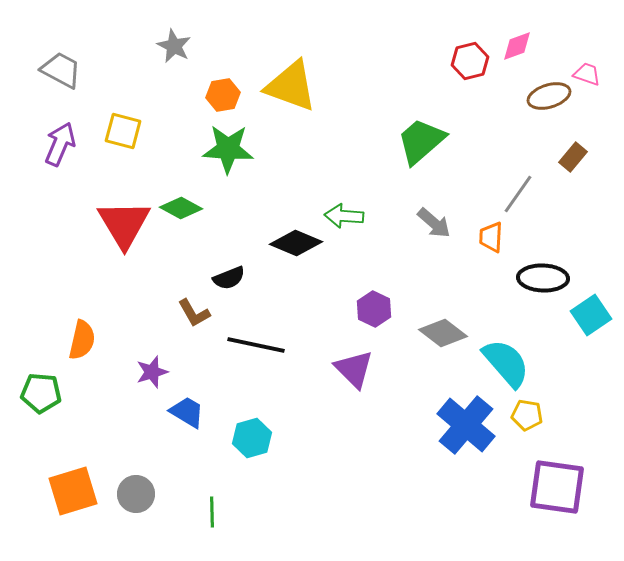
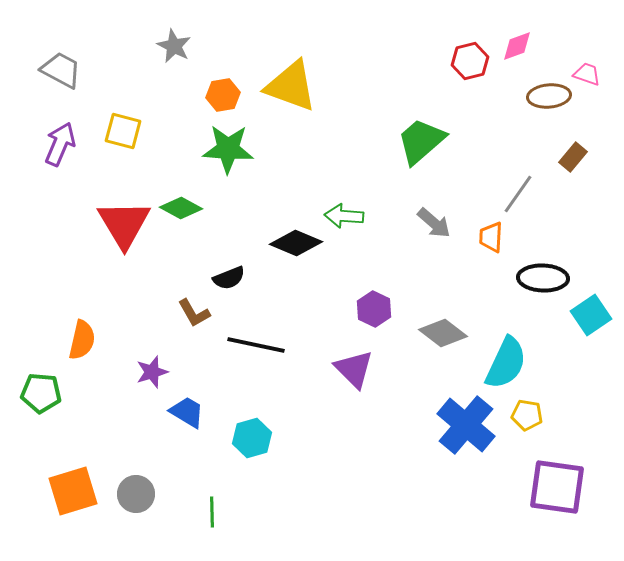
brown ellipse: rotated 12 degrees clockwise
cyan semicircle: rotated 66 degrees clockwise
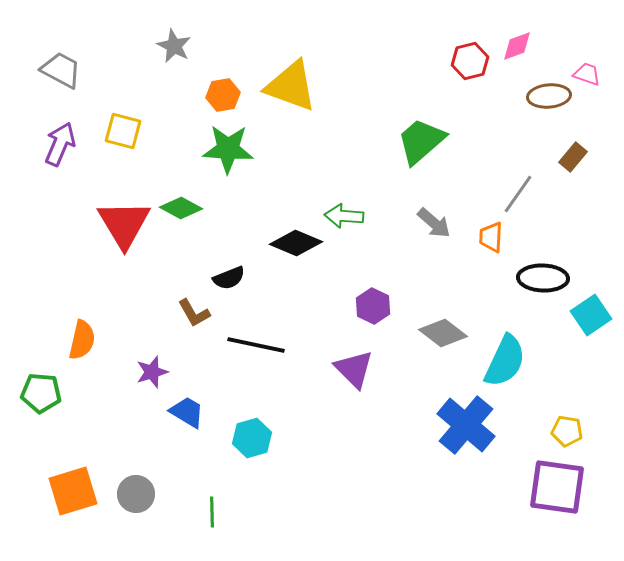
purple hexagon: moved 1 px left, 3 px up
cyan semicircle: moved 1 px left, 2 px up
yellow pentagon: moved 40 px right, 16 px down
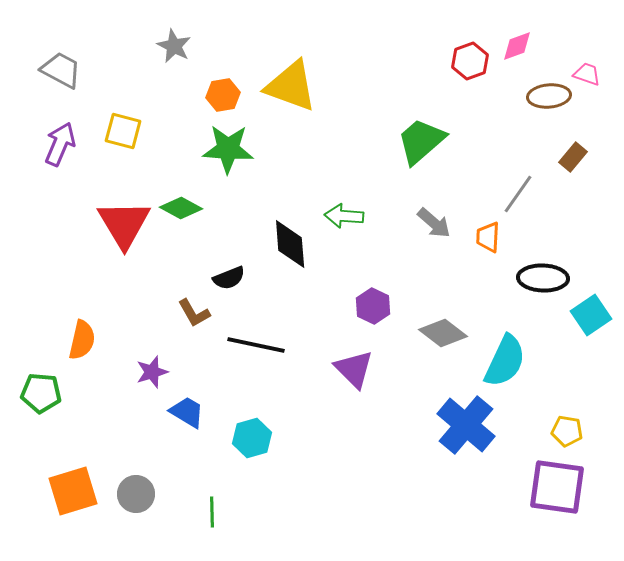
red hexagon: rotated 6 degrees counterclockwise
orange trapezoid: moved 3 px left
black diamond: moved 6 px left, 1 px down; rotated 63 degrees clockwise
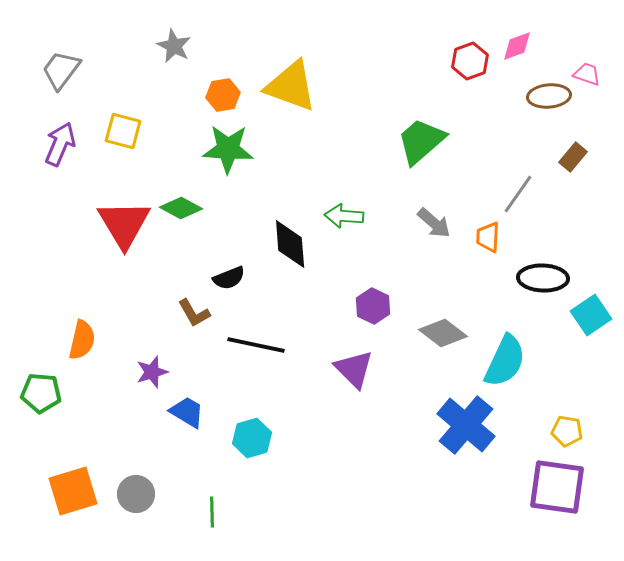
gray trapezoid: rotated 81 degrees counterclockwise
